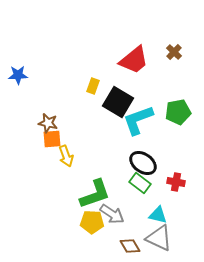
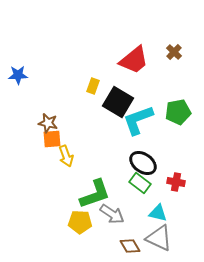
cyan triangle: moved 2 px up
yellow pentagon: moved 12 px left
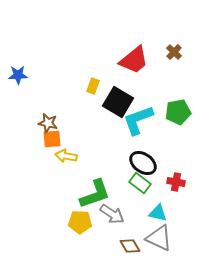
yellow arrow: rotated 120 degrees clockwise
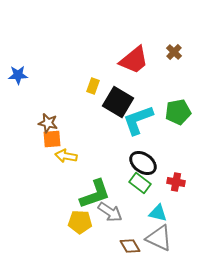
gray arrow: moved 2 px left, 2 px up
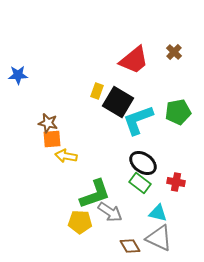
yellow rectangle: moved 4 px right, 5 px down
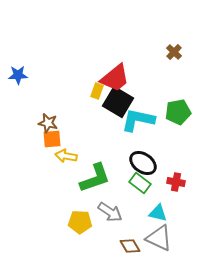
red trapezoid: moved 19 px left, 18 px down
cyan L-shape: rotated 32 degrees clockwise
green L-shape: moved 16 px up
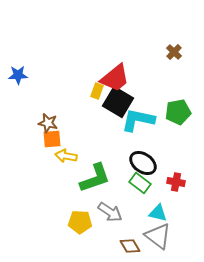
gray triangle: moved 1 px left, 2 px up; rotated 12 degrees clockwise
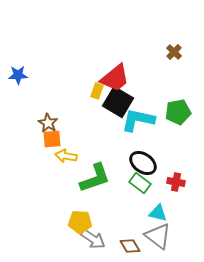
brown star: rotated 18 degrees clockwise
gray arrow: moved 17 px left, 27 px down
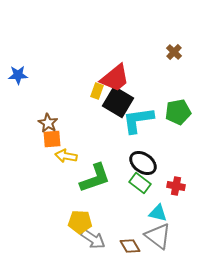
cyan L-shape: rotated 20 degrees counterclockwise
red cross: moved 4 px down
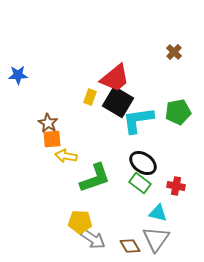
yellow rectangle: moved 7 px left, 6 px down
gray triangle: moved 2 px left, 3 px down; rotated 28 degrees clockwise
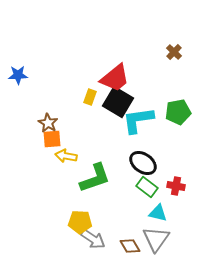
green rectangle: moved 7 px right, 4 px down
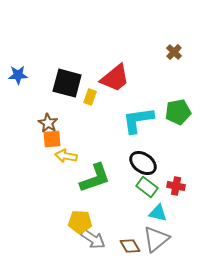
black square: moved 51 px left, 19 px up; rotated 16 degrees counterclockwise
gray triangle: rotated 16 degrees clockwise
